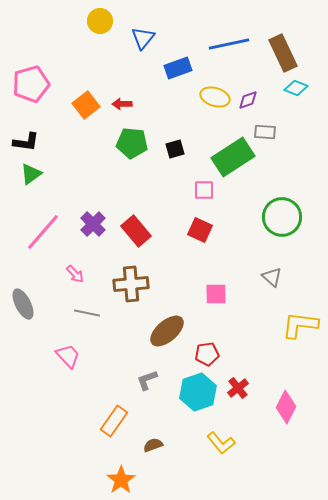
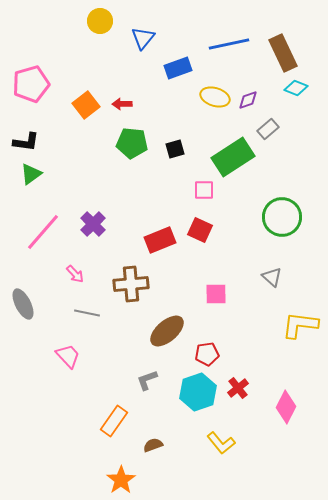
gray rectangle at (265, 132): moved 3 px right, 3 px up; rotated 45 degrees counterclockwise
red rectangle at (136, 231): moved 24 px right, 9 px down; rotated 72 degrees counterclockwise
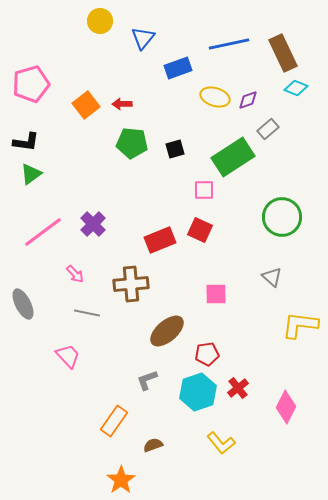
pink line at (43, 232): rotated 12 degrees clockwise
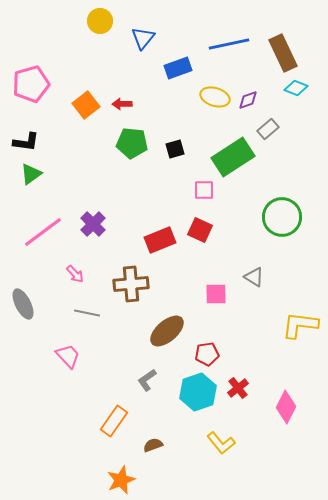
gray triangle at (272, 277): moved 18 px left; rotated 10 degrees counterclockwise
gray L-shape at (147, 380): rotated 15 degrees counterclockwise
orange star at (121, 480): rotated 12 degrees clockwise
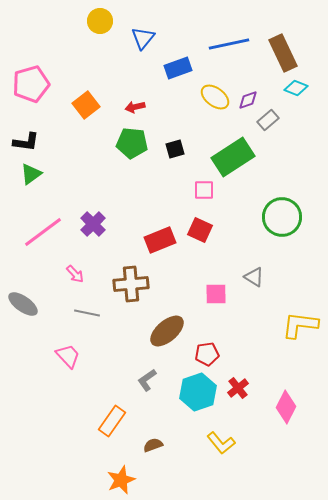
yellow ellipse at (215, 97): rotated 20 degrees clockwise
red arrow at (122, 104): moved 13 px right, 3 px down; rotated 12 degrees counterclockwise
gray rectangle at (268, 129): moved 9 px up
gray ellipse at (23, 304): rotated 28 degrees counterclockwise
orange rectangle at (114, 421): moved 2 px left
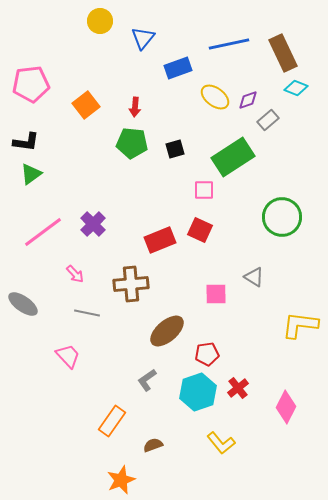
pink pentagon at (31, 84): rotated 9 degrees clockwise
red arrow at (135, 107): rotated 72 degrees counterclockwise
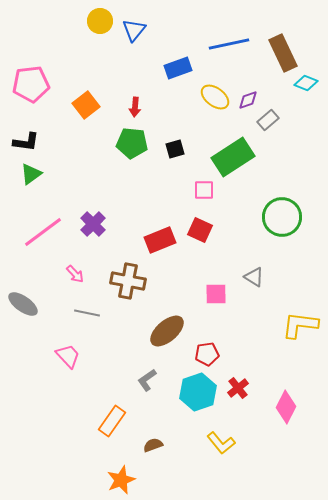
blue triangle at (143, 38): moved 9 px left, 8 px up
cyan diamond at (296, 88): moved 10 px right, 5 px up
brown cross at (131, 284): moved 3 px left, 3 px up; rotated 16 degrees clockwise
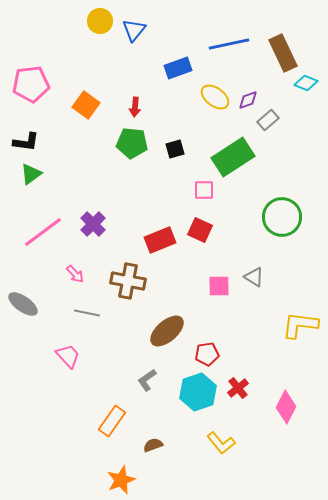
orange square at (86, 105): rotated 16 degrees counterclockwise
pink square at (216, 294): moved 3 px right, 8 px up
